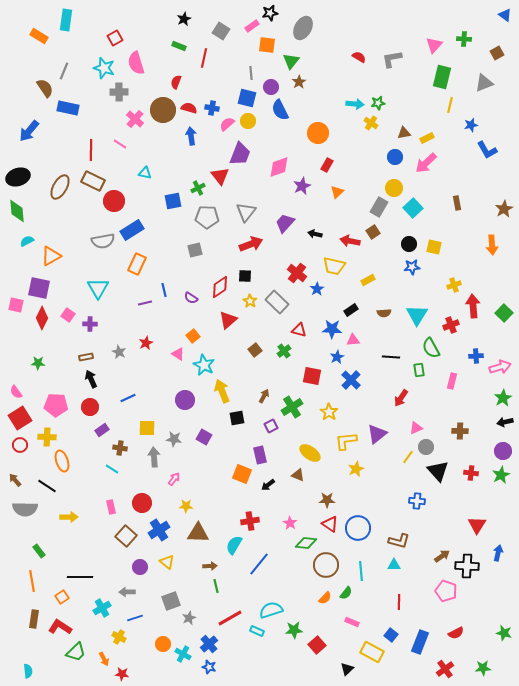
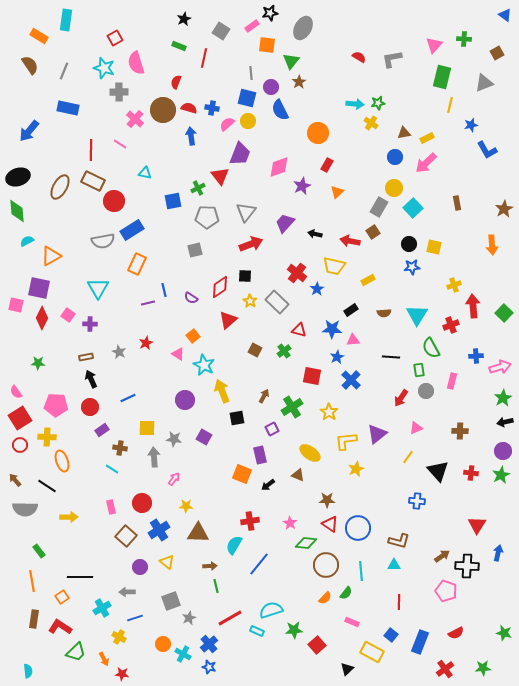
brown semicircle at (45, 88): moved 15 px left, 23 px up
purple line at (145, 303): moved 3 px right
brown square at (255, 350): rotated 24 degrees counterclockwise
purple square at (271, 426): moved 1 px right, 3 px down
gray circle at (426, 447): moved 56 px up
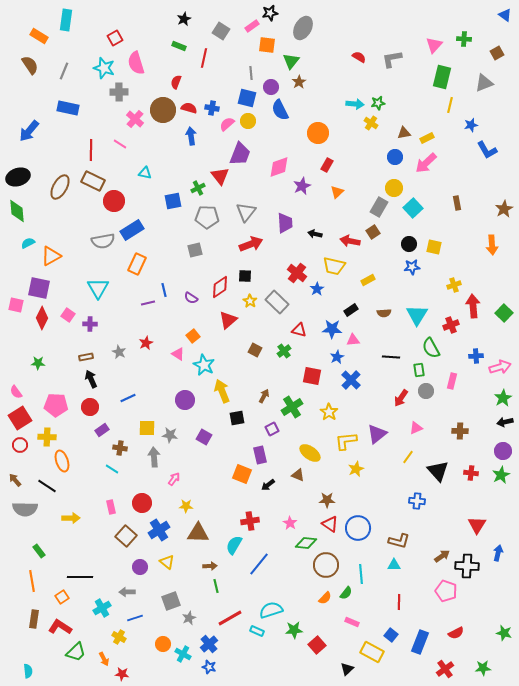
purple trapezoid at (285, 223): rotated 135 degrees clockwise
cyan semicircle at (27, 241): moved 1 px right, 2 px down
gray star at (174, 439): moved 4 px left, 4 px up
yellow arrow at (69, 517): moved 2 px right, 1 px down
cyan line at (361, 571): moved 3 px down
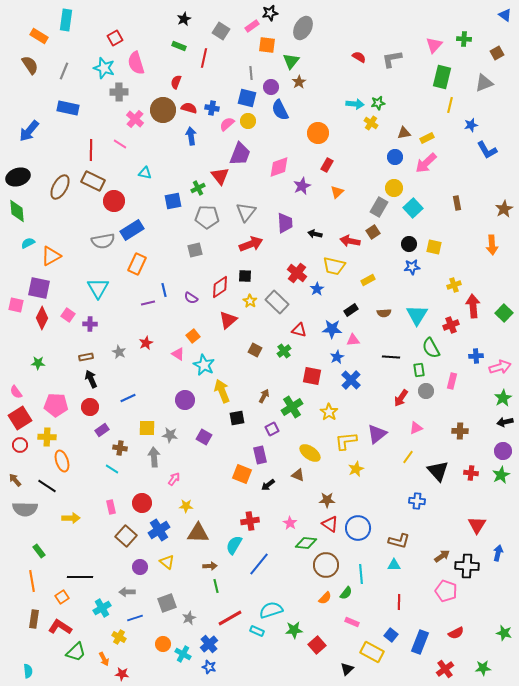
gray square at (171, 601): moved 4 px left, 2 px down
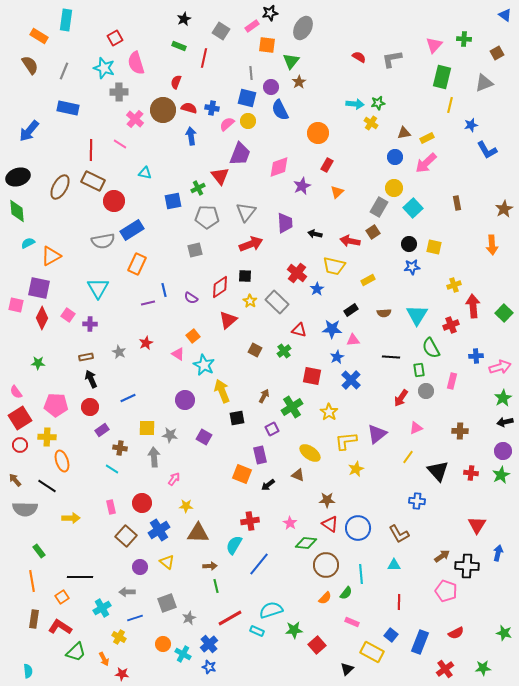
brown L-shape at (399, 541): moved 7 px up; rotated 45 degrees clockwise
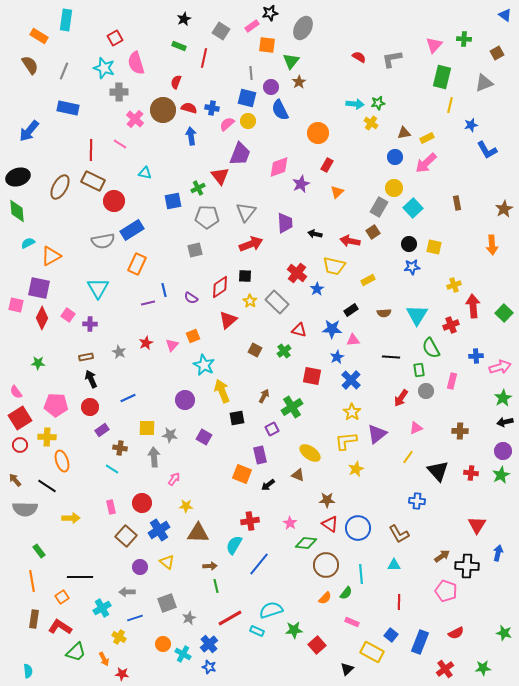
purple star at (302, 186): moved 1 px left, 2 px up
orange square at (193, 336): rotated 16 degrees clockwise
pink triangle at (178, 354): moved 6 px left, 9 px up; rotated 40 degrees clockwise
yellow star at (329, 412): moved 23 px right
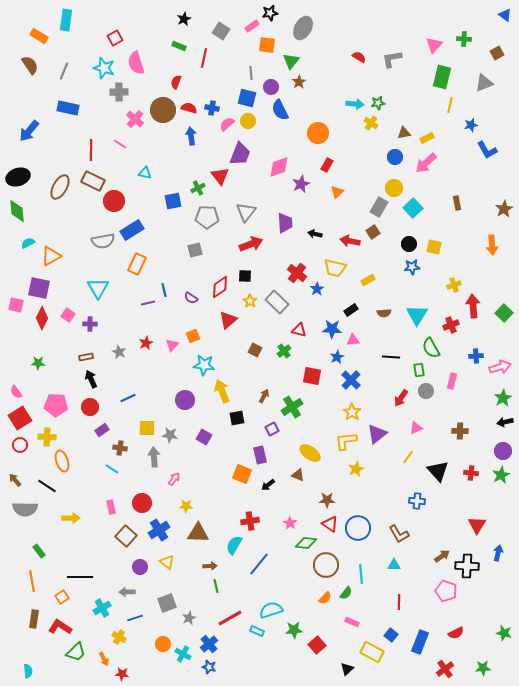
yellow trapezoid at (334, 266): moved 1 px right, 2 px down
cyan star at (204, 365): rotated 20 degrees counterclockwise
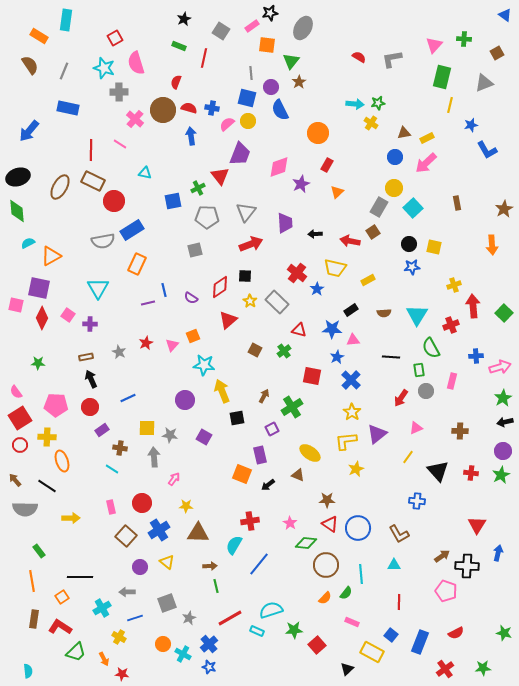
black arrow at (315, 234): rotated 16 degrees counterclockwise
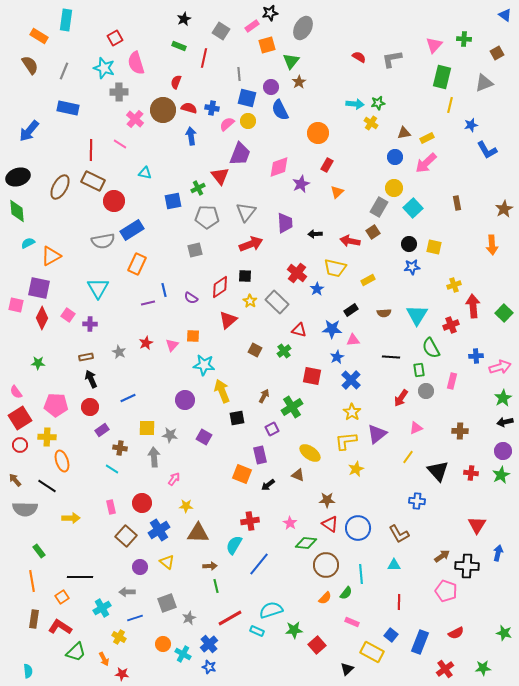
orange square at (267, 45): rotated 24 degrees counterclockwise
gray line at (251, 73): moved 12 px left, 1 px down
orange square at (193, 336): rotated 24 degrees clockwise
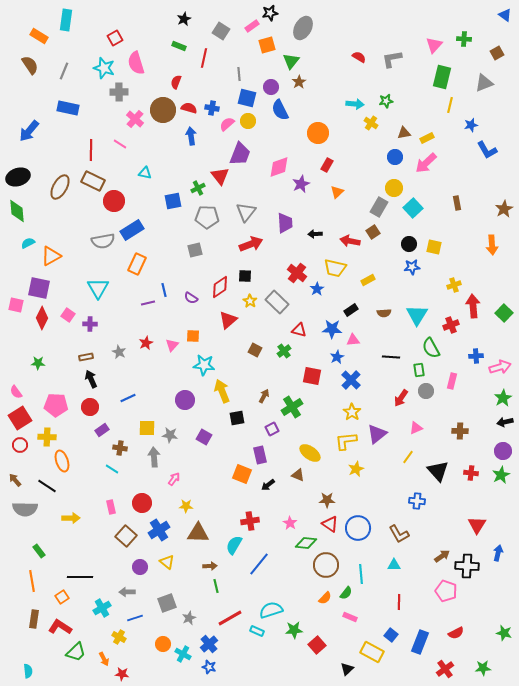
green star at (378, 103): moved 8 px right, 2 px up
pink rectangle at (352, 622): moved 2 px left, 5 px up
